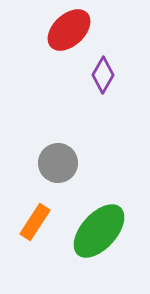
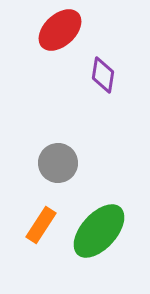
red ellipse: moved 9 px left
purple diamond: rotated 21 degrees counterclockwise
orange rectangle: moved 6 px right, 3 px down
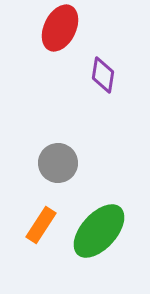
red ellipse: moved 2 px up; rotated 21 degrees counterclockwise
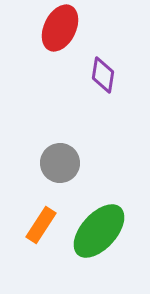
gray circle: moved 2 px right
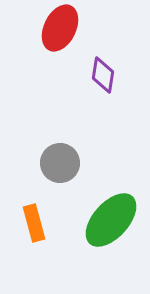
orange rectangle: moved 7 px left, 2 px up; rotated 48 degrees counterclockwise
green ellipse: moved 12 px right, 11 px up
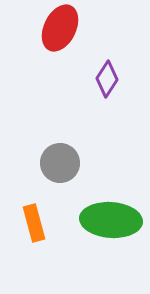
purple diamond: moved 4 px right, 4 px down; rotated 24 degrees clockwise
green ellipse: rotated 52 degrees clockwise
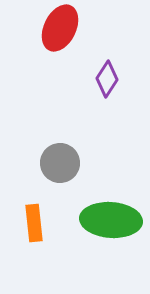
orange rectangle: rotated 9 degrees clockwise
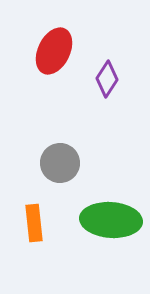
red ellipse: moved 6 px left, 23 px down
